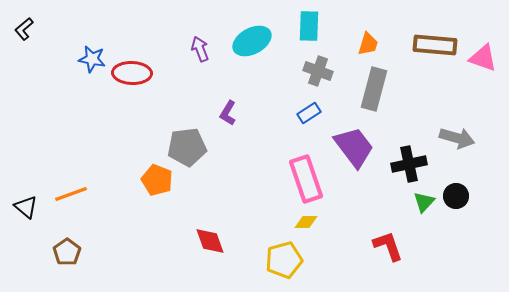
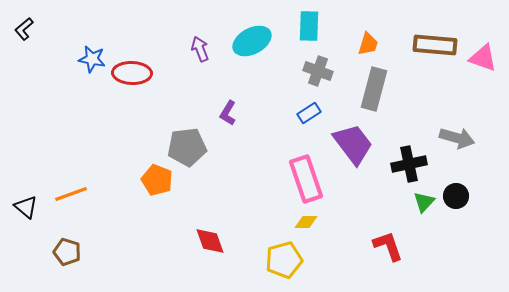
purple trapezoid: moved 1 px left, 3 px up
brown pentagon: rotated 20 degrees counterclockwise
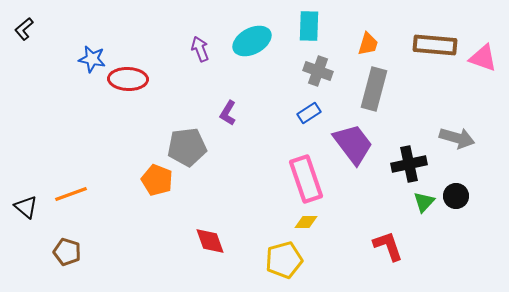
red ellipse: moved 4 px left, 6 px down
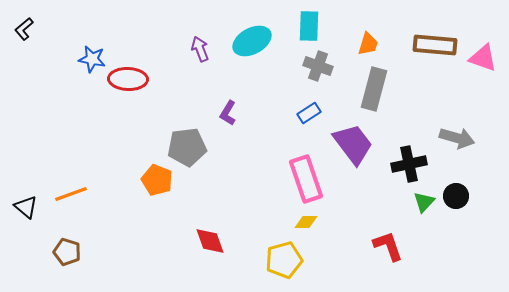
gray cross: moved 5 px up
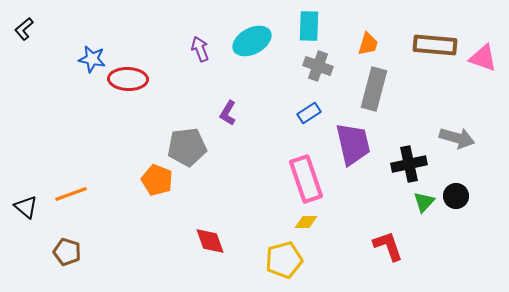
purple trapezoid: rotated 24 degrees clockwise
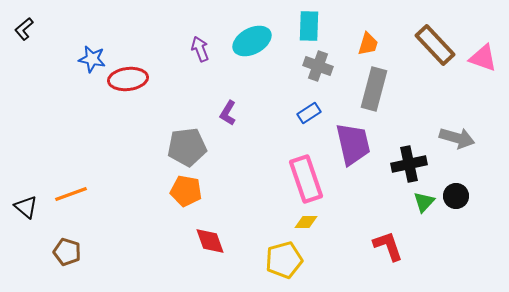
brown rectangle: rotated 42 degrees clockwise
red ellipse: rotated 9 degrees counterclockwise
orange pentagon: moved 29 px right, 11 px down; rotated 12 degrees counterclockwise
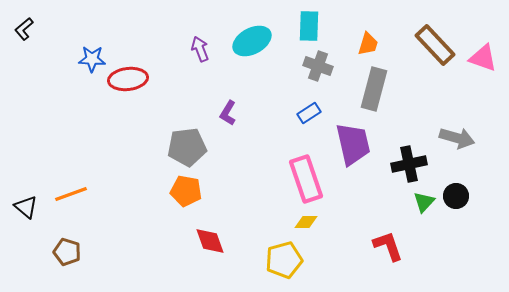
blue star: rotated 8 degrees counterclockwise
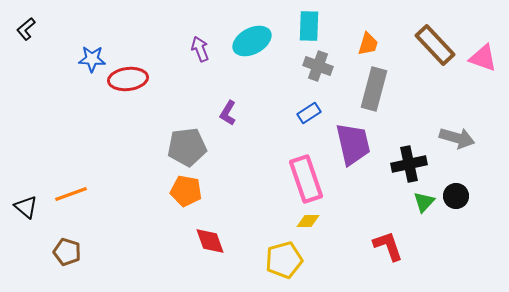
black L-shape: moved 2 px right
yellow diamond: moved 2 px right, 1 px up
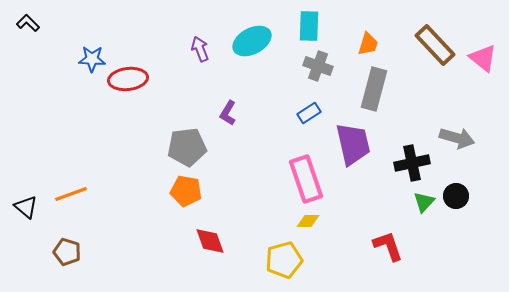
black L-shape: moved 2 px right, 6 px up; rotated 85 degrees clockwise
pink triangle: rotated 20 degrees clockwise
black cross: moved 3 px right, 1 px up
